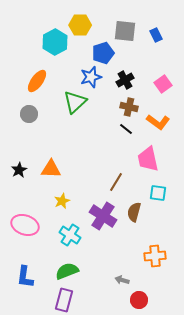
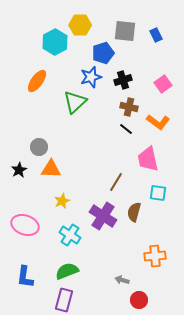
black cross: moved 2 px left; rotated 12 degrees clockwise
gray circle: moved 10 px right, 33 px down
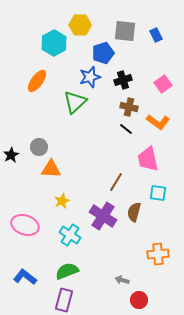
cyan hexagon: moved 1 px left, 1 px down
blue star: moved 1 px left
black star: moved 8 px left, 15 px up
orange cross: moved 3 px right, 2 px up
blue L-shape: rotated 120 degrees clockwise
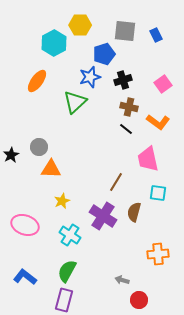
blue pentagon: moved 1 px right, 1 px down
green semicircle: rotated 40 degrees counterclockwise
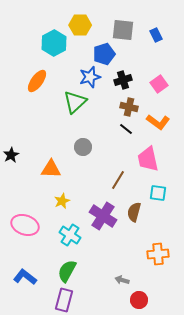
gray square: moved 2 px left, 1 px up
pink square: moved 4 px left
gray circle: moved 44 px right
brown line: moved 2 px right, 2 px up
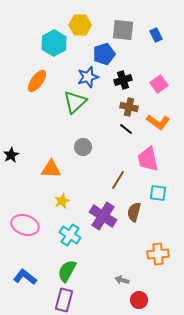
blue star: moved 2 px left
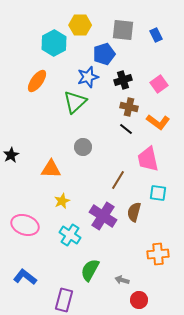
green semicircle: moved 23 px right, 1 px up
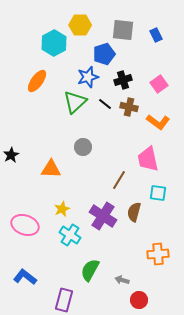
black line: moved 21 px left, 25 px up
brown line: moved 1 px right
yellow star: moved 8 px down
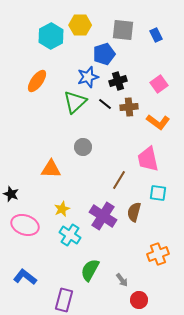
cyan hexagon: moved 3 px left, 7 px up
black cross: moved 5 px left, 1 px down
brown cross: rotated 18 degrees counterclockwise
black star: moved 39 px down; rotated 21 degrees counterclockwise
orange cross: rotated 15 degrees counterclockwise
gray arrow: rotated 144 degrees counterclockwise
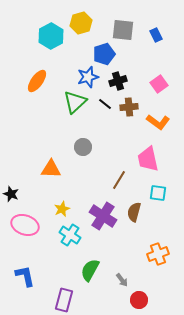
yellow hexagon: moved 1 px right, 2 px up; rotated 15 degrees counterclockwise
blue L-shape: moved 1 px up; rotated 40 degrees clockwise
